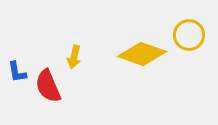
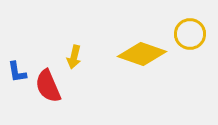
yellow circle: moved 1 px right, 1 px up
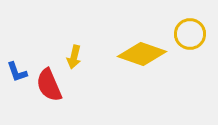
blue L-shape: rotated 10 degrees counterclockwise
red semicircle: moved 1 px right, 1 px up
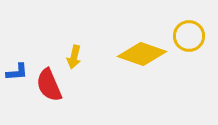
yellow circle: moved 1 px left, 2 px down
blue L-shape: rotated 75 degrees counterclockwise
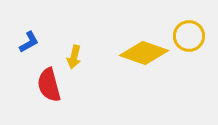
yellow diamond: moved 2 px right, 1 px up
blue L-shape: moved 12 px right, 30 px up; rotated 25 degrees counterclockwise
red semicircle: rotated 8 degrees clockwise
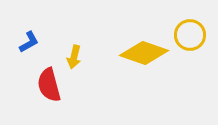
yellow circle: moved 1 px right, 1 px up
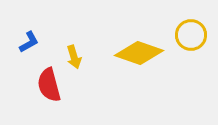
yellow circle: moved 1 px right
yellow diamond: moved 5 px left
yellow arrow: rotated 30 degrees counterclockwise
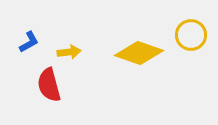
yellow arrow: moved 5 px left, 5 px up; rotated 80 degrees counterclockwise
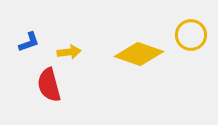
blue L-shape: rotated 10 degrees clockwise
yellow diamond: moved 1 px down
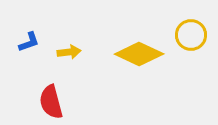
yellow diamond: rotated 6 degrees clockwise
red semicircle: moved 2 px right, 17 px down
